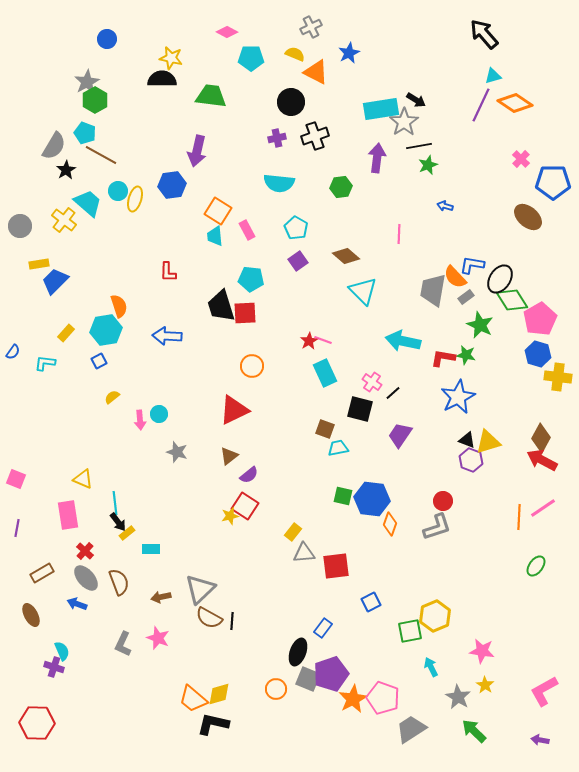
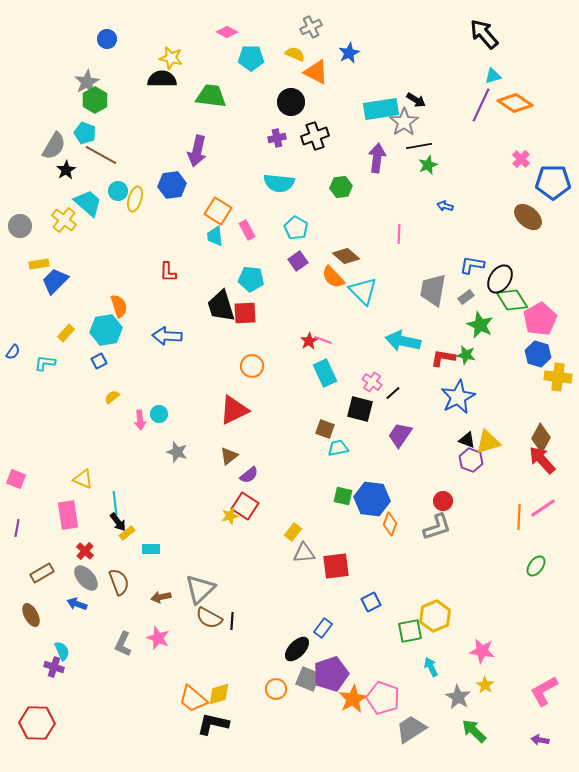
orange semicircle at (455, 277): moved 122 px left
red arrow at (542, 460): rotated 20 degrees clockwise
black ellipse at (298, 652): moved 1 px left, 3 px up; rotated 24 degrees clockwise
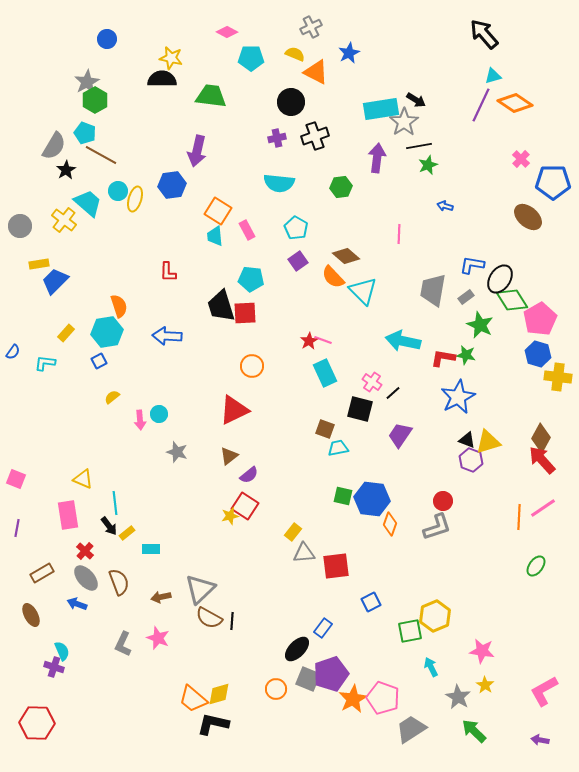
cyan hexagon at (106, 330): moved 1 px right, 2 px down
black arrow at (118, 522): moved 9 px left, 4 px down
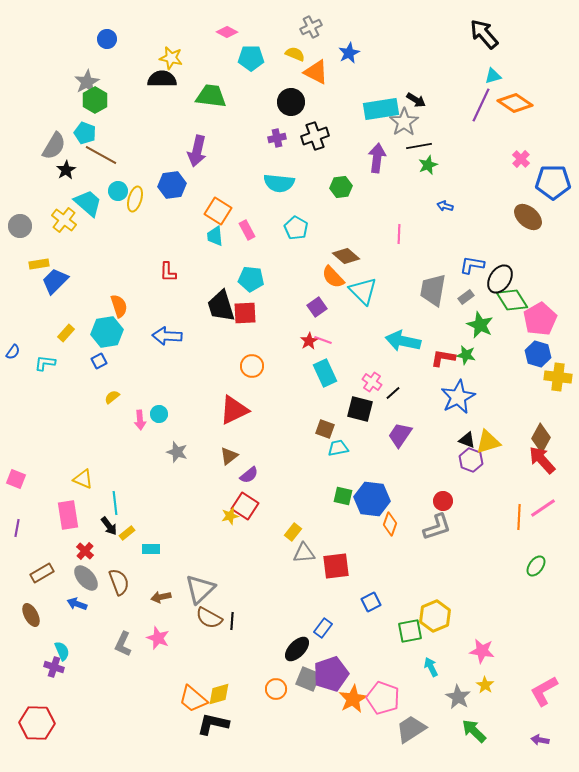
purple square at (298, 261): moved 19 px right, 46 px down
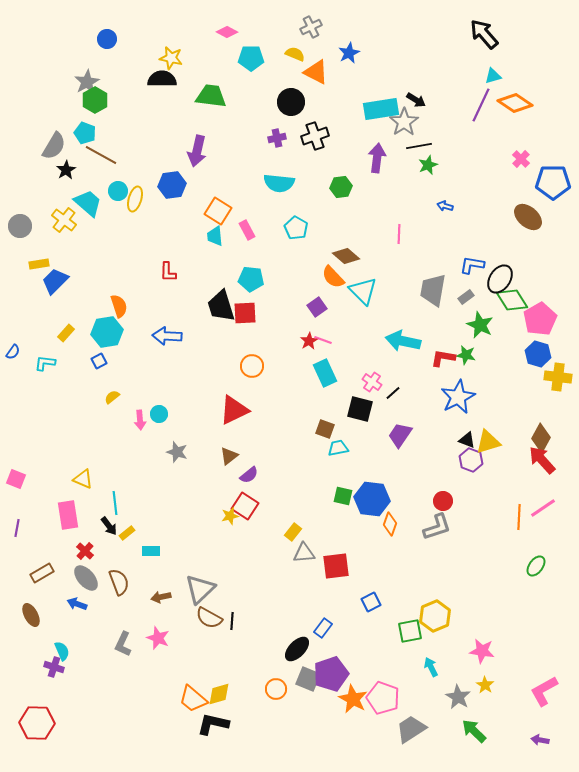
cyan rectangle at (151, 549): moved 2 px down
orange star at (353, 699): rotated 16 degrees counterclockwise
